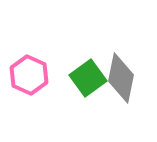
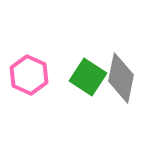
green square: moved 1 px up; rotated 21 degrees counterclockwise
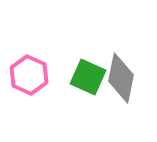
green square: rotated 9 degrees counterclockwise
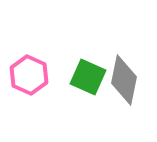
gray diamond: moved 3 px right, 2 px down
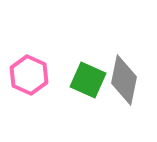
green square: moved 3 px down
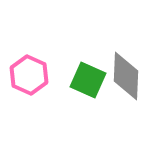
gray diamond: moved 2 px right, 4 px up; rotated 9 degrees counterclockwise
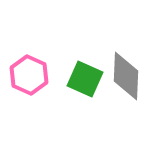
green square: moved 3 px left, 1 px up
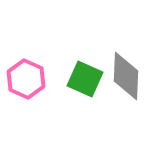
pink hexagon: moved 3 px left, 4 px down
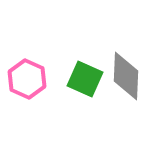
pink hexagon: moved 1 px right
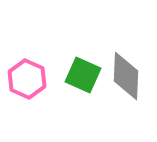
green square: moved 2 px left, 4 px up
